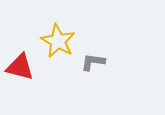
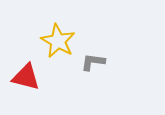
red triangle: moved 6 px right, 10 px down
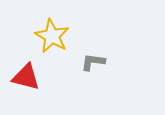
yellow star: moved 6 px left, 5 px up
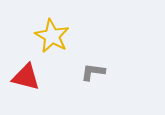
gray L-shape: moved 10 px down
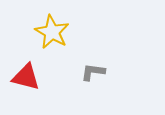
yellow star: moved 4 px up
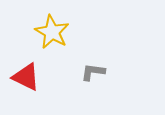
red triangle: rotated 12 degrees clockwise
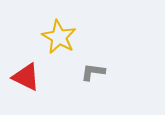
yellow star: moved 7 px right, 5 px down
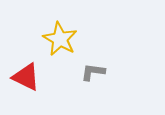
yellow star: moved 1 px right, 2 px down
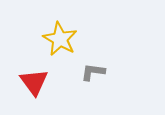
red triangle: moved 8 px right, 5 px down; rotated 28 degrees clockwise
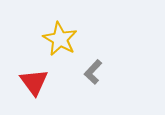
gray L-shape: rotated 55 degrees counterclockwise
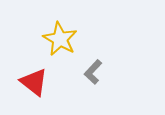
red triangle: rotated 16 degrees counterclockwise
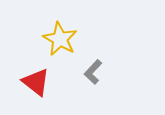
red triangle: moved 2 px right
